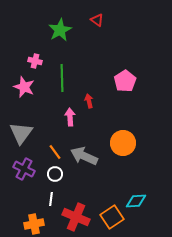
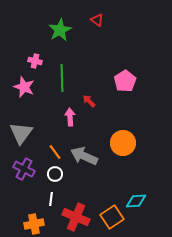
red arrow: rotated 32 degrees counterclockwise
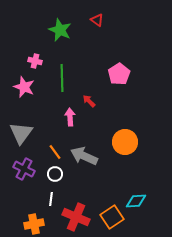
green star: rotated 20 degrees counterclockwise
pink pentagon: moved 6 px left, 7 px up
orange circle: moved 2 px right, 1 px up
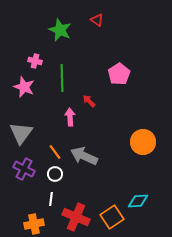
orange circle: moved 18 px right
cyan diamond: moved 2 px right
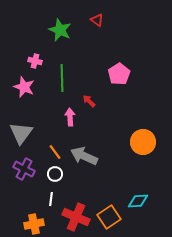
orange square: moved 3 px left
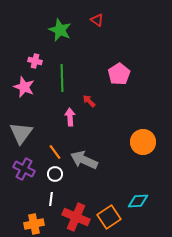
gray arrow: moved 4 px down
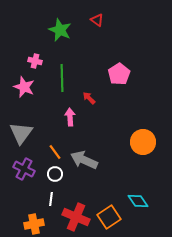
red arrow: moved 3 px up
cyan diamond: rotated 60 degrees clockwise
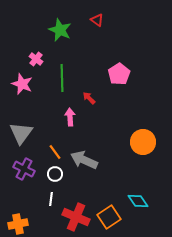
pink cross: moved 1 px right, 2 px up; rotated 24 degrees clockwise
pink star: moved 2 px left, 3 px up
orange cross: moved 16 px left
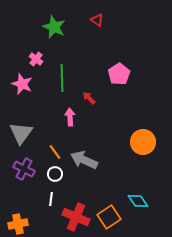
green star: moved 6 px left, 3 px up
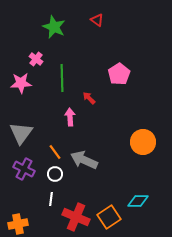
pink star: moved 1 px left, 1 px up; rotated 25 degrees counterclockwise
cyan diamond: rotated 55 degrees counterclockwise
